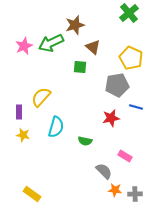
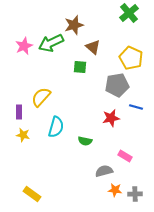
brown star: moved 1 px left
gray semicircle: rotated 60 degrees counterclockwise
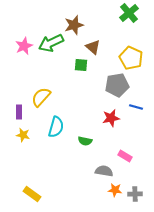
green square: moved 1 px right, 2 px up
gray semicircle: rotated 24 degrees clockwise
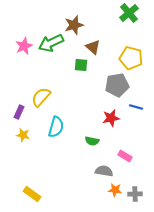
yellow pentagon: rotated 10 degrees counterclockwise
purple rectangle: rotated 24 degrees clockwise
green semicircle: moved 7 px right
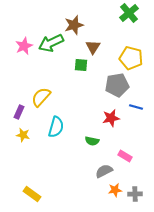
brown triangle: rotated 21 degrees clockwise
gray semicircle: rotated 36 degrees counterclockwise
orange star: rotated 16 degrees counterclockwise
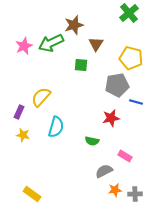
brown triangle: moved 3 px right, 3 px up
blue line: moved 5 px up
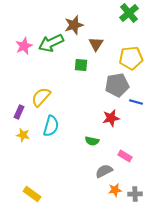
yellow pentagon: rotated 20 degrees counterclockwise
cyan semicircle: moved 5 px left, 1 px up
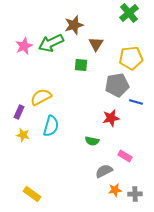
yellow semicircle: rotated 20 degrees clockwise
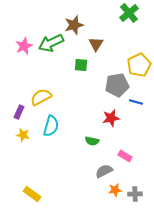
yellow pentagon: moved 8 px right, 7 px down; rotated 20 degrees counterclockwise
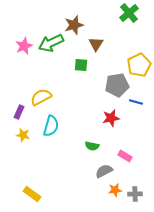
green semicircle: moved 5 px down
